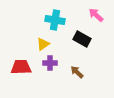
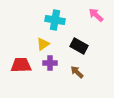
black rectangle: moved 3 px left, 7 px down
red trapezoid: moved 2 px up
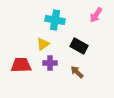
pink arrow: rotated 98 degrees counterclockwise
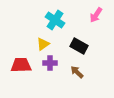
cyan cross: rotated 24 degrees clockwise
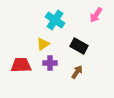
brown arrow: rotated 80 degrees clockwise
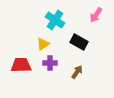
black rectangle: moved 4 px up
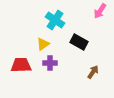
pink arrow: moved 4 px right, 4 px up
brown arrow: moved 16 px right
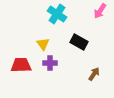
cyan cross: moved 2 px right, 6 px up
yellow triangle: rotated 32 degrees counterclockwise
brown arrow: moved 1 px right, 2 px down
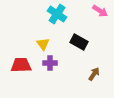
pink arrow: rotated 91 degrees counterclockwise
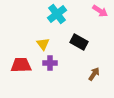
cyan cross: rotated 18 degrees clockwise
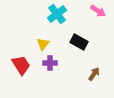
pink arrow: moved 2 px left
yellow triangle: rotated 16 degrees clockwise
red trapezoid: rotated 60 degrees clockwise
